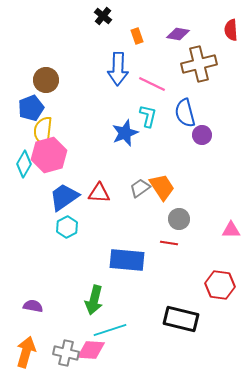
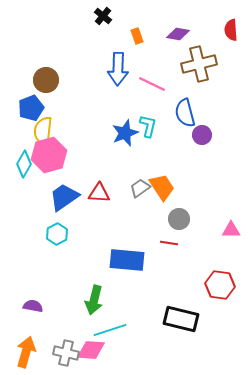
cyan L-shape: moved 10 px down
cyan hexagon: moved 10 px left, 7 px down
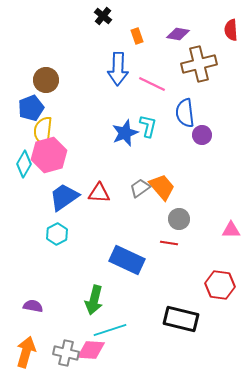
blue semicircle: rotated 8 degrees clockwise
orange trapezoid: rotated 8 degrees counterclockwise
blue rectangle: rotated 20 degrees clockwise
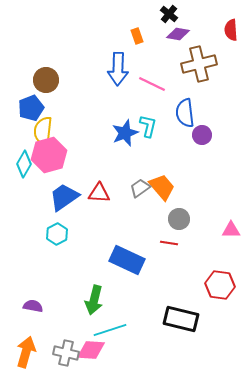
black cross: moved 66 px right, 2 px up
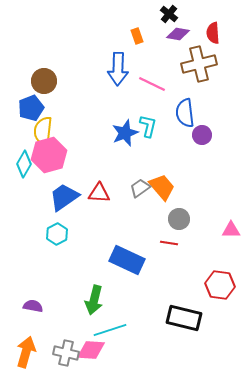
red semicircle: moved 18 px left, 3 px down
brown circle: moved 2 px left, 1 px down
black rectangle: moved 3 px right, 1 px up
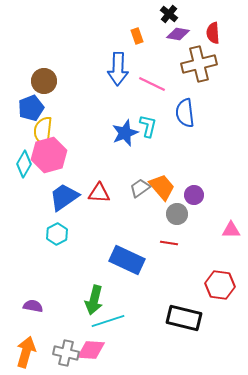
purple circle: moved 8 px left, 60 px down
gray circle: moved 2 px left, 5 px up
cyan line: moved 2 px left, 9 px up
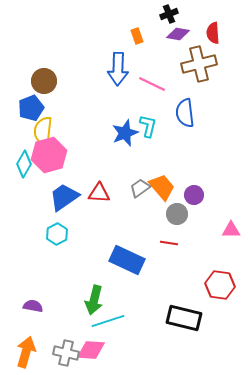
black cross: rotated 30 degrees clockwise
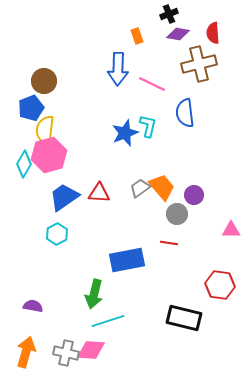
yellow semicircle: moved 2 px right, 1 px up
blue rectangle: rotated 36 degrees counterclockwise
green arrow: moved 6 px up
